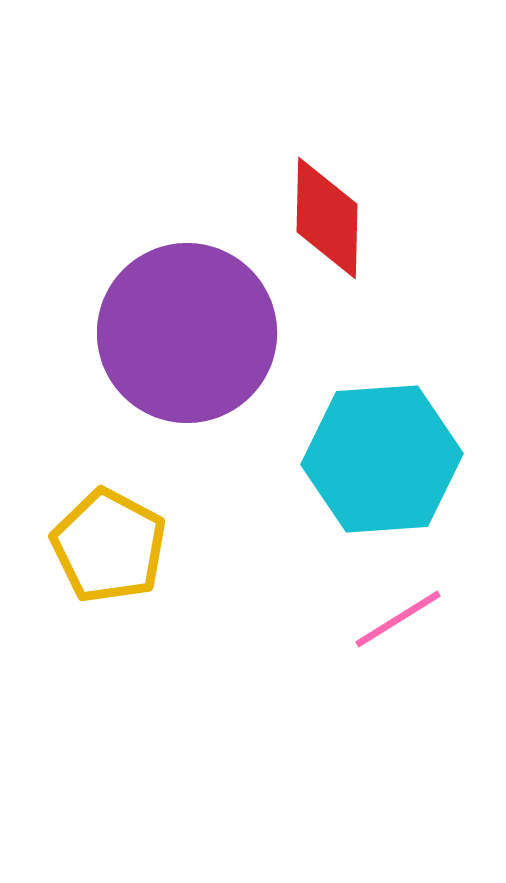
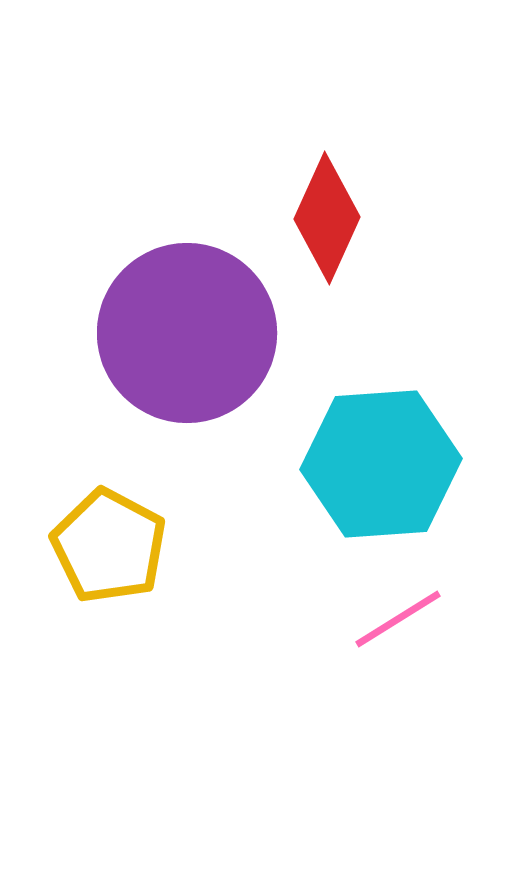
red diamond: rotated 23 degrees clockwise
cyan hexagon: moved 1 px left, 5 px down
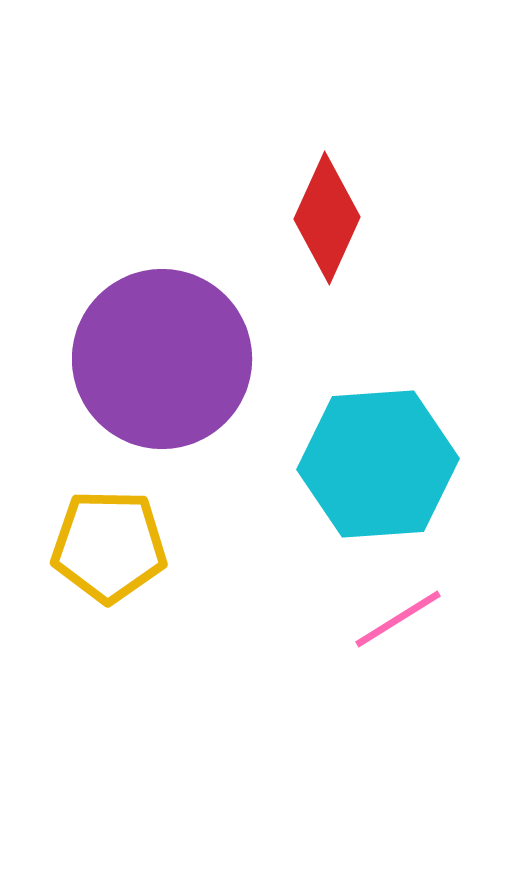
purple circle: moved 25 px left, 26 px down
cyan hexagon: moved 3 px left
yellow pentagon: rotated 27 degrees counterclockwise
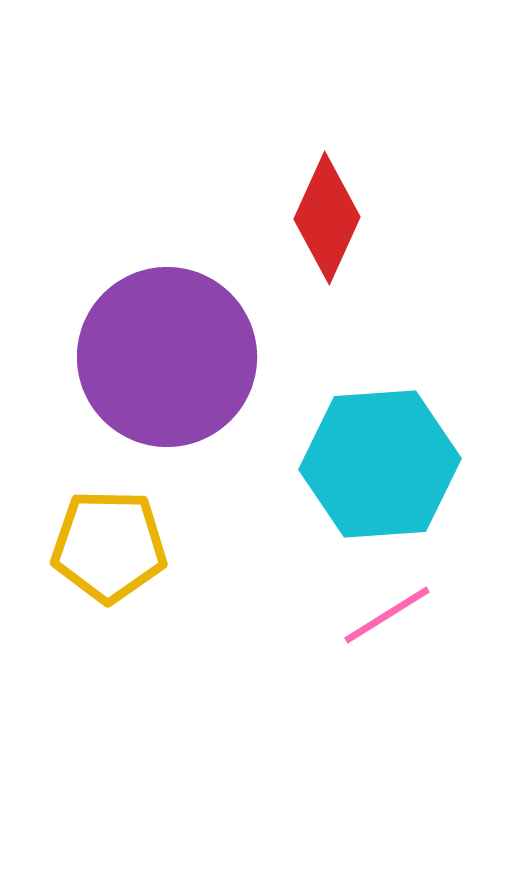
purple circle: moved 5 px right, 2 px up
cyan hexagon: moved 2 px right
pink line: moved 11 px left, 4 px up
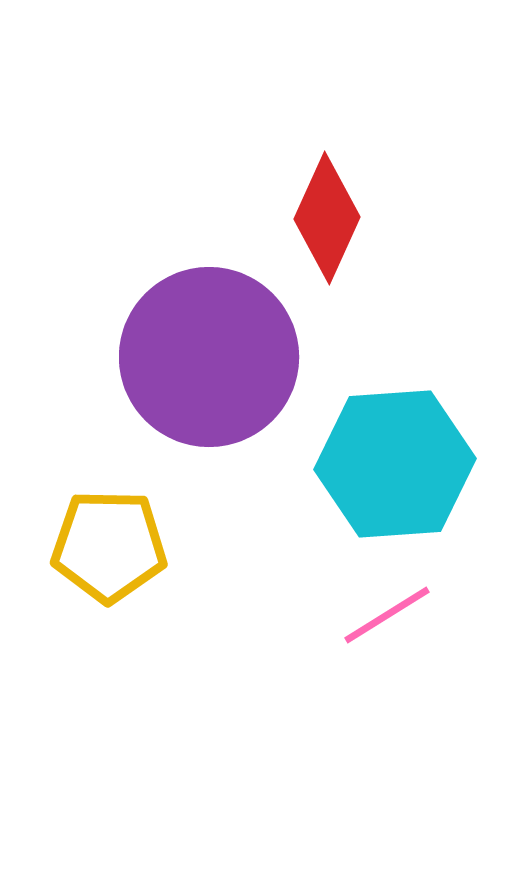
purple circle: moved 42 px right
cyan hexagon: moved 15 px right
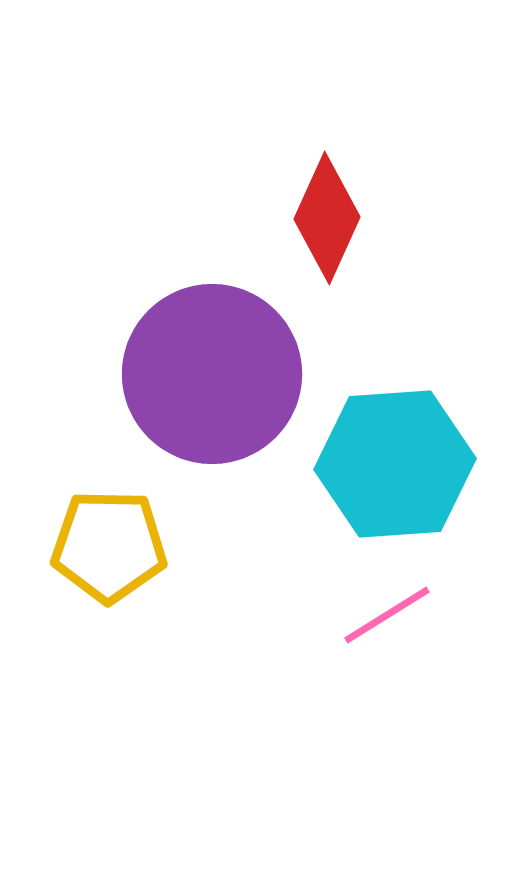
purple circle: moved 3 px right, 17 px down
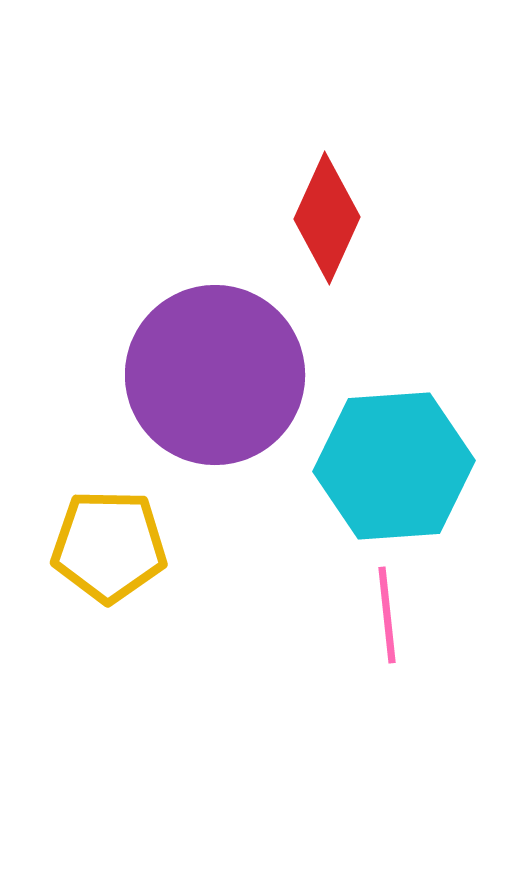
purple circle: moved 3 px right, 1 px down
cyan hexagon: moved 1 px left, 2 px down
pink line: rotated 64 degrees counterclockwise
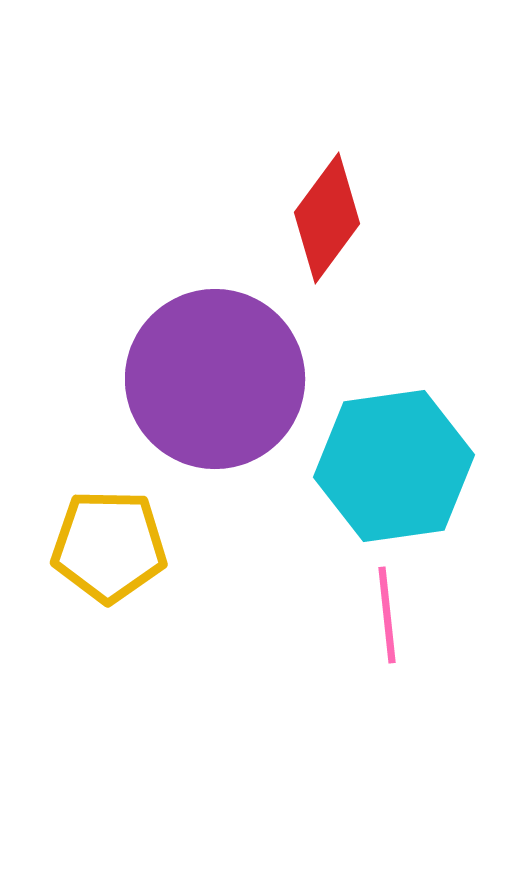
red diamond: rotated 12 degrees clockwise
purple circle: moved 4 px down
cyan hexagon: rotated 4 degrees counterclockwise
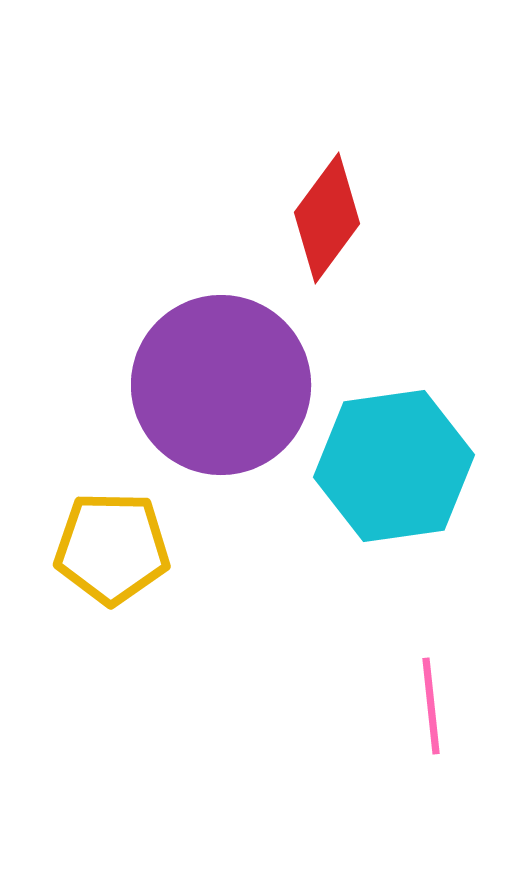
purple circle: moved 6 px right, 6 px down
yellow pentagon: moved 3 px right, 2 px down
pink line: moved 44 px right, 91 px down
